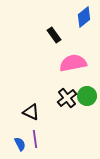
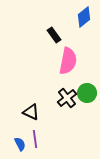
pink semicircle: moved 5 px left, 2 px up; rotated 112 degrees clockwise
green circle: moved 3 px up
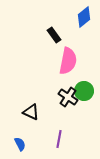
green circle: moved 3 px left, 2 px up
black cross: moved 1 px right, 1 px up; rotated 18 degrees counterclockwise
purple line: moved 24 px right; rotated 18 degrees clockwise
